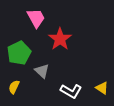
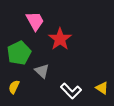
pink trapezoid: moved 1 px left, 3 px down
white L-shape: rotated 15 degrees clockwise
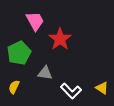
gray triangle: moved 3 px right, 2 px down; rotated 35 degrees counterclockwise
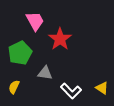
green pentagon: moved 1 px right
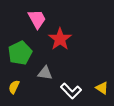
pink trapezoid: moved 2 px right, 2 px up
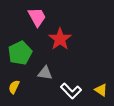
pink trapezoid: moved 2 px up
yellow triangle: moved 1 px left, 2 px down
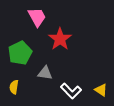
yellow semicircle: rotated 16 degrees counterclockwise
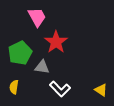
red star: moved 4 px left, 3 px down
gray triangle: moved 3 px left, 6 px up
white L-shape: moved 11 px left, 2 px up
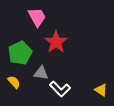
gray triangle: moved 1 px left, 6 px down
yellow semicircle: moved 5 px up; rotated 128 degrees clockwise
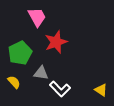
red star: rotated 15 degrees clockwise
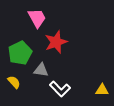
pink trapezoid: moved 1 px down
gray triangle: moved 3 px up
yellow triangle: moved 1 px right; rotated 32 degrees counterclockwise
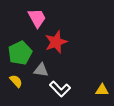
yellow semicircle: moved 2 px right, 1 px up
